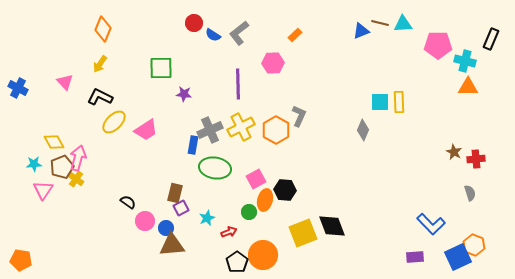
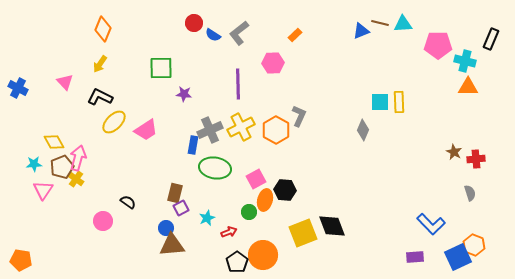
pink circle at (145, 221): moved 42 px left
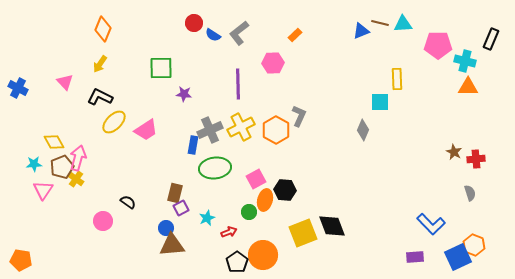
yellow rectangle at (399, 102): moved 2 px left, 23 px up
green ellipse at (215, 168): rotated 16 degrees counterclockwise
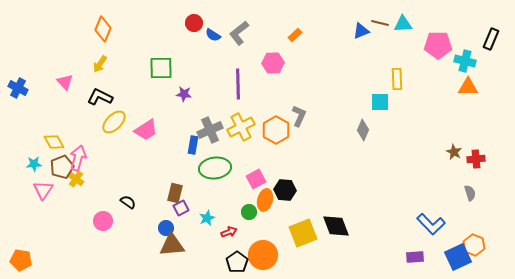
black diamond at (332, 226): moved 4 px right
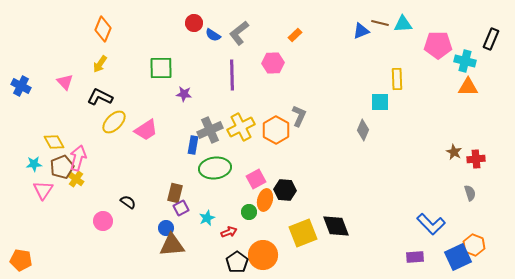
purple line at (238, 84): moved 6 px left, 9 px up
blue cross at (18, 88): moved 3 px right, 2 px up
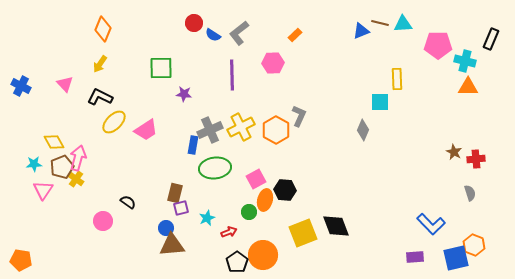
pink triangle at (65, 82): moved 2 px down
purple square at (181, 208): rotated 14 degrees clockwise
blue square at (458, 257): moved 2 px left, 1 px down; rotated 12 degrees clockwise
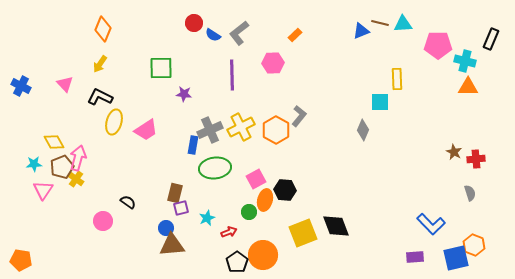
gray L-shape at (299, 116): rotated 15 degrees clockwise
yellow ellipse at (114, 122): rotated 30 degrees counterclockwise
